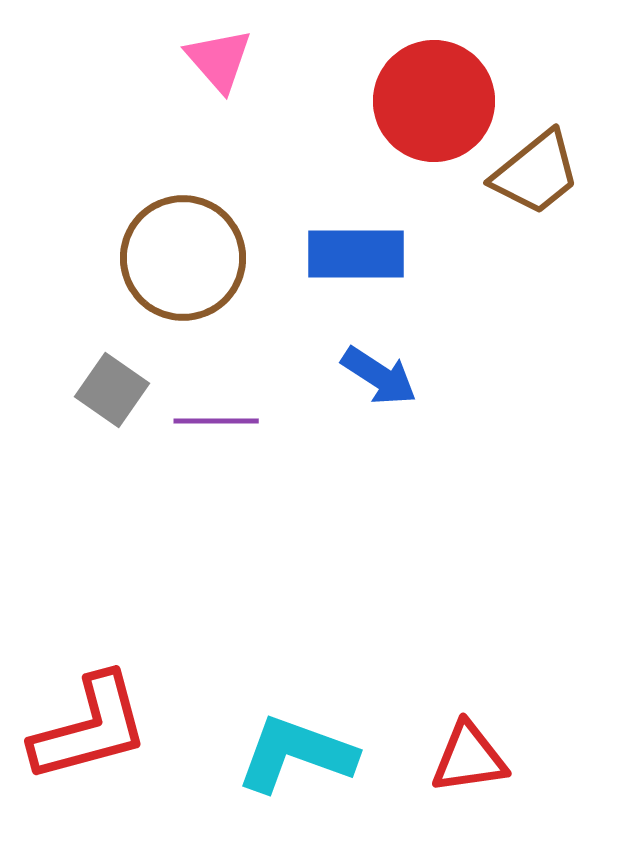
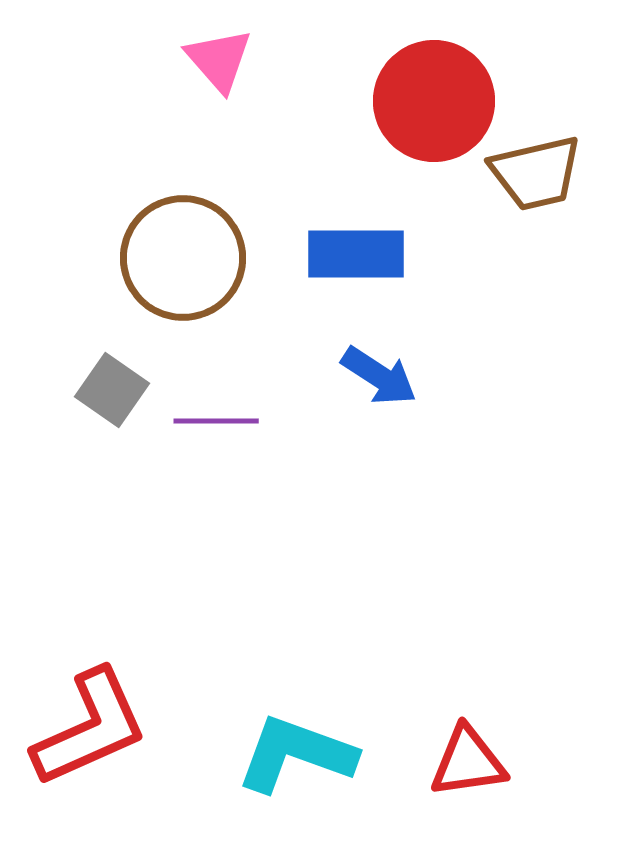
brown trapezoid: rotated 26 degrees clockwise
red L-shape: rotated 9 degrees counterclockwise
red triangle: moved 1 px left, 4 px down
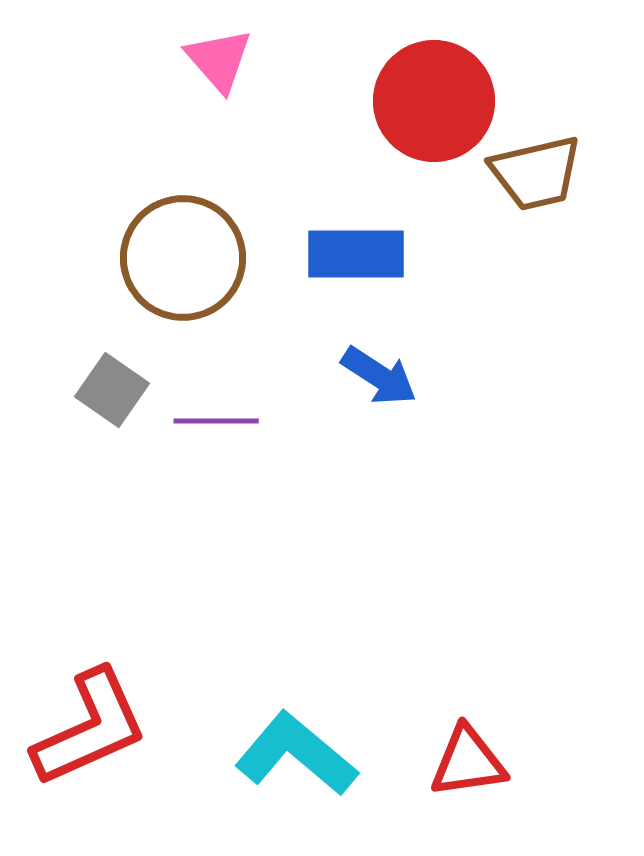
cyan L-shape: rotated 20 degrees clockwise
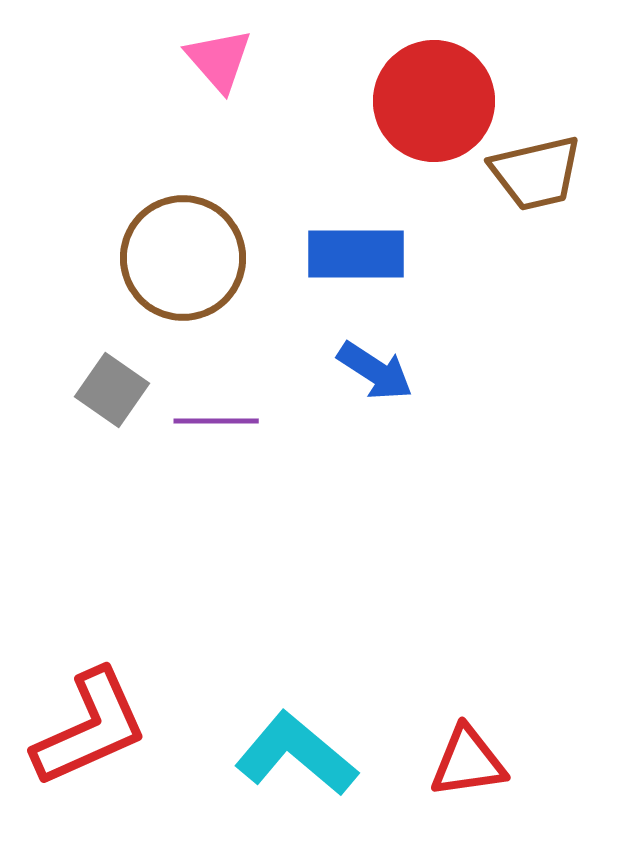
blue arrow: moved 4 px left, 5 px up
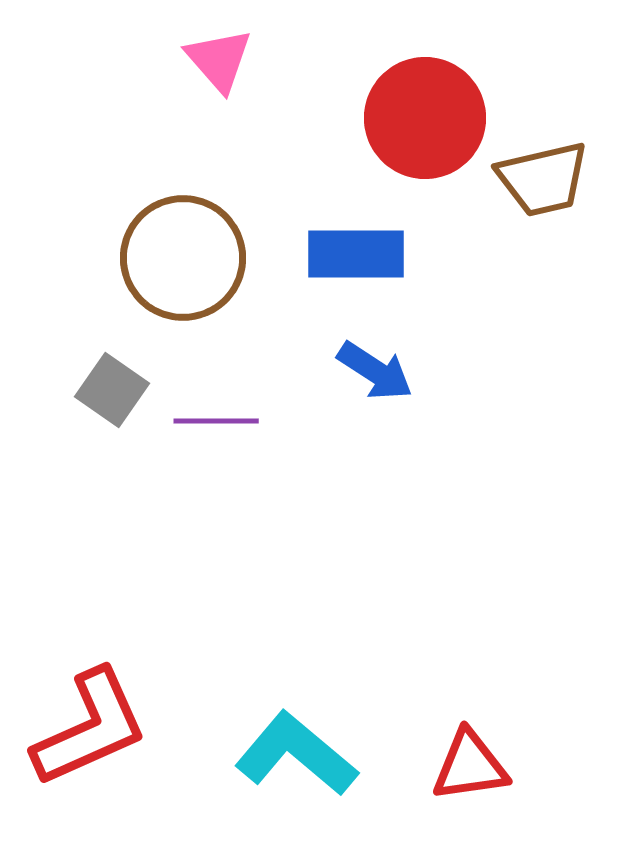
red circle: moved 9 px left, 17 px down
brown trapezoid: moved 7 px right, 6 px down
red triangle: moved 2 px right, 4 px down
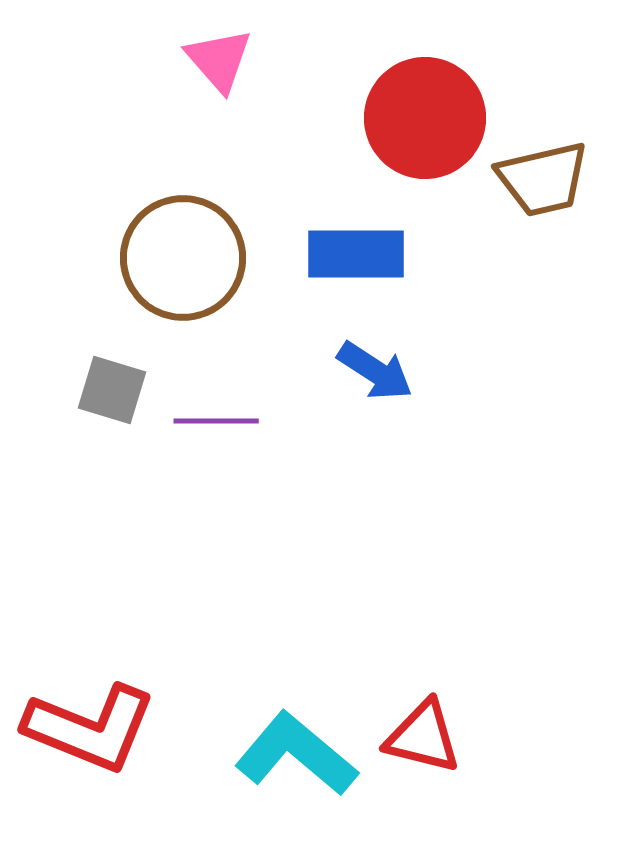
gray square: rotated 18 degrees counterclockwise
red L-shape: rotated 46 degrees clockwise
red triangle: moved 47 px left, 29 px up; rotated 22 degrees clockwise
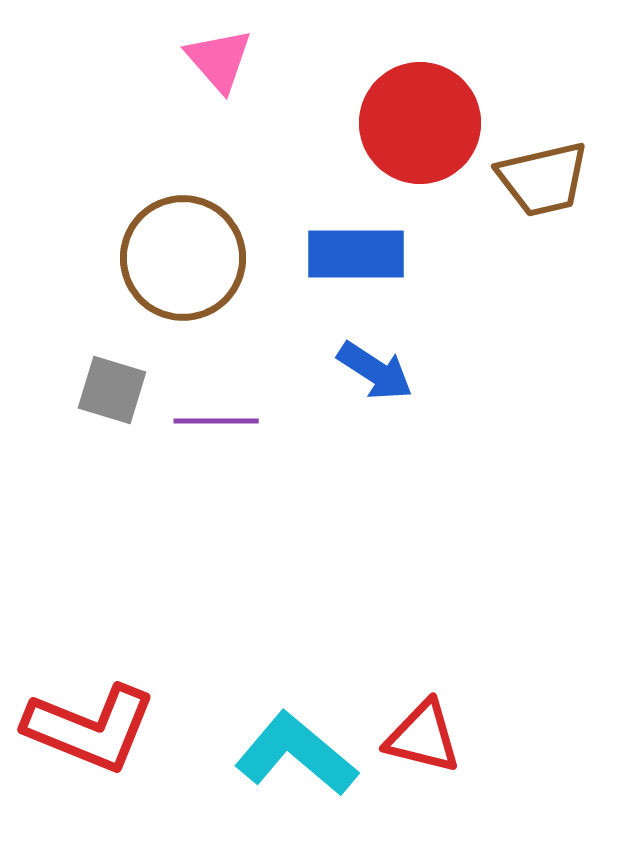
red circle: moved 5 px left, 5 px down
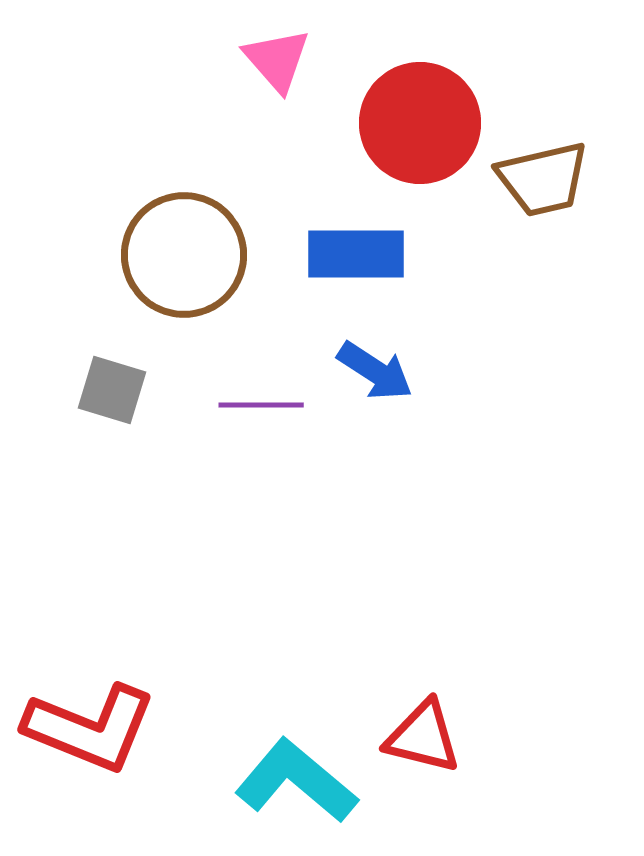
pink triangle: moved 58 px right
brown circle: moved 1 px right, 3 px up
purple line: moved 45 px right, 16 px up
cyan L-shape: moved 27 px down
